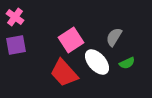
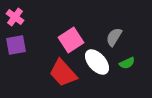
red trapezoid: moved 1 px left
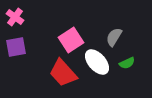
purple square: moved 2 px down
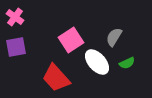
red trapezoid: moved 7 px left, 5 px down
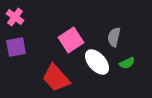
gray semicircle: rotated 18 degrees counterclockwise
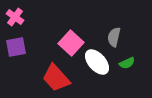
pink square: moved 3 px down; rotated 15 degrees counterclockwise
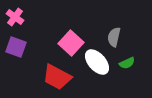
purple square: rotated 30 degrees clockwise
red trapezoid: moved 1 px right, 1 px up; rotated 20 degrees counterclockwise
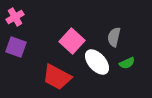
pink cross: rotated 24 degrees clockwise
pink square: moved 1 px right, 2 px up
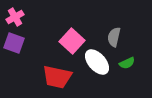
purple square: moved 2 px left, 4 px up
red trapezoid: rotated 16 degrees counterclockwise
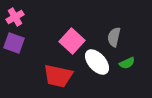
red trapezoid: moved 1 px right, 1 px up
